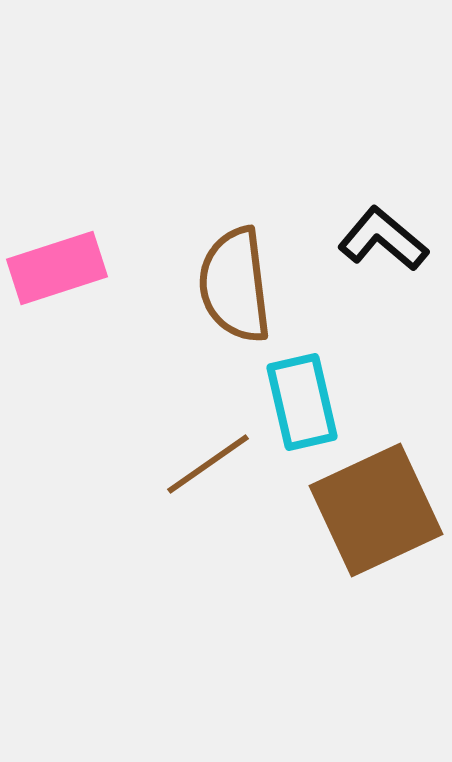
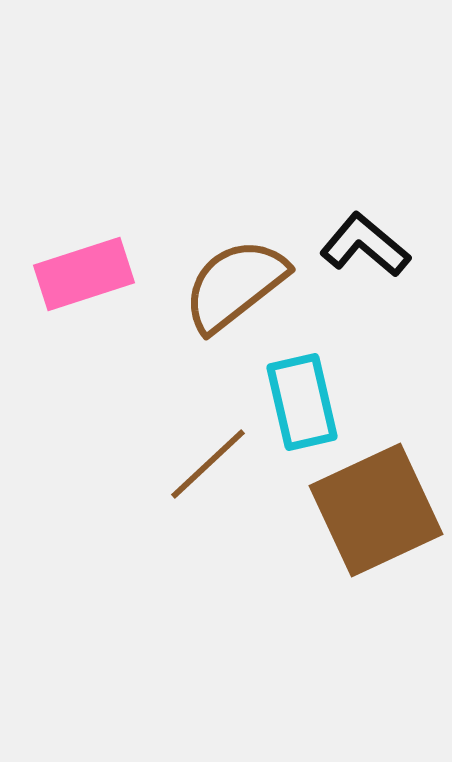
black L-shape: moved 18 px left, 6 px down
pink rectangle: moved 27 px right, 6 px down
brown semicircle: rotated 59 degrees clockwise
brown line: rotated 8 degrees counterclockwise
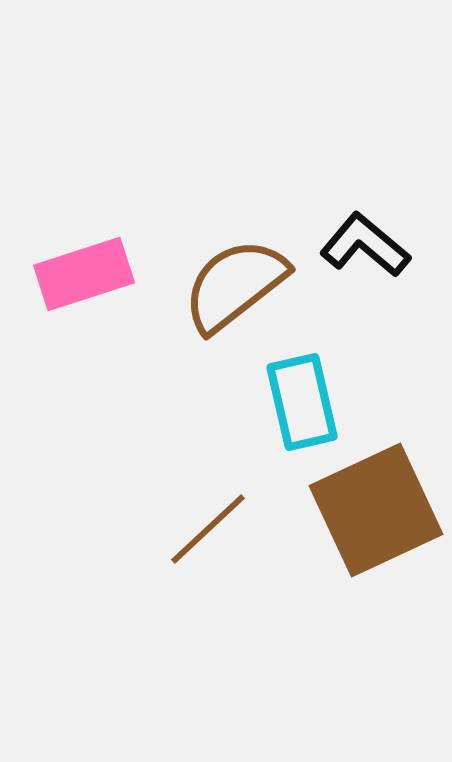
brown line: moved 65 px down
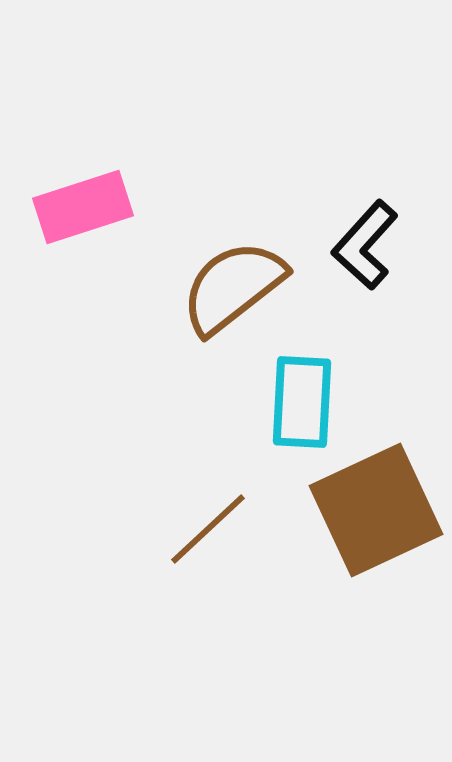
black L-shape: rotated 88 degrees counterclockwise
pink rectangle: moved 1 px left, 67 px up
brown semicircle: moved 2 px left, 2 px down
cyan rectangle: rotated 16 degrees clockwise
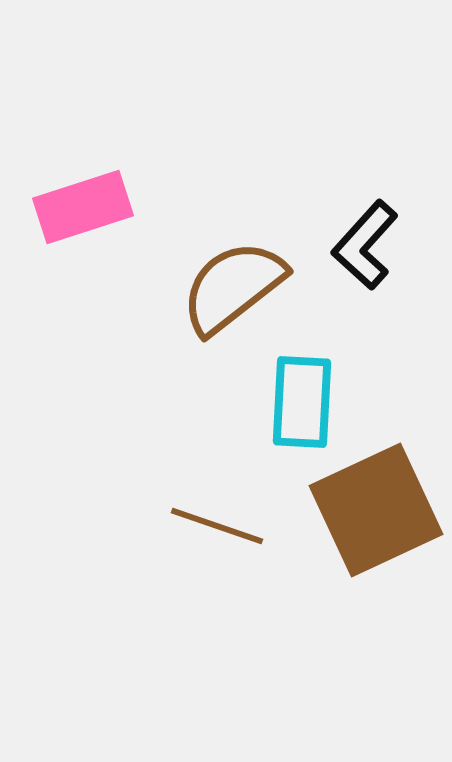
brown line: moved 9 px right, 3 px up; rotated 62 degrees clockwise
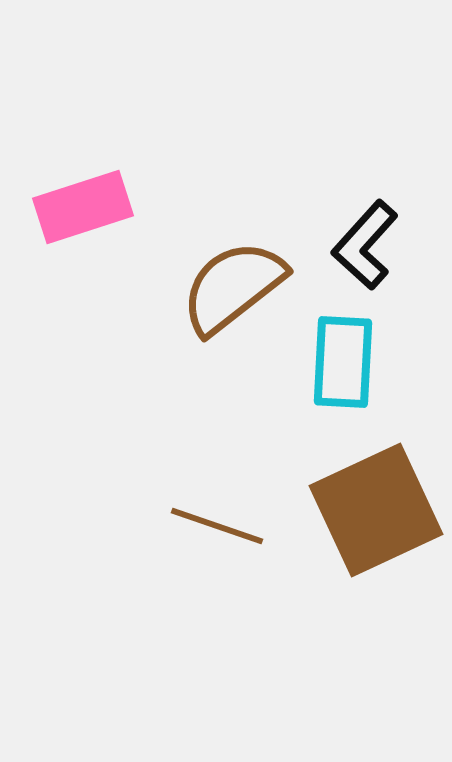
cyan rectangle: moved 41 px right, 40 px up
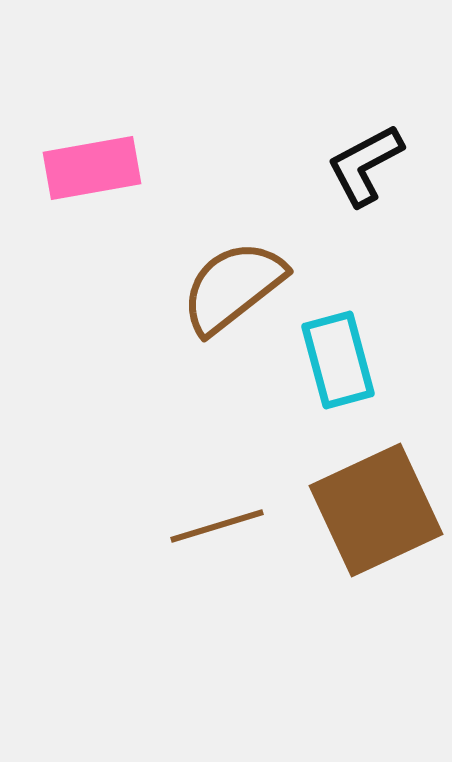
pink rectangle: moved 9 px right, 39 px up; rotated 8 degrees clockwise
black L-shape: moved 80 px up; rotated 20 degrees clockwise
cyan rectangle: moved 5 px left, 2 px up; rotated 18 degrees counterclockwise
brown line: rotated 36 degrees counterclockwise
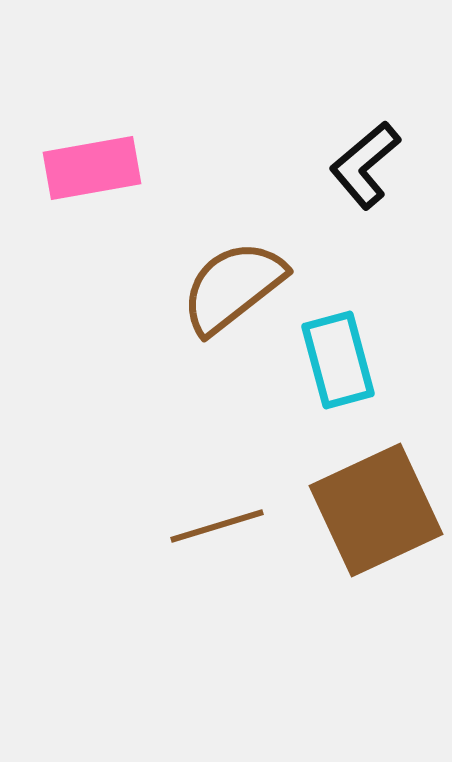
black L-shape: rotated 12 degrees counterclockwise
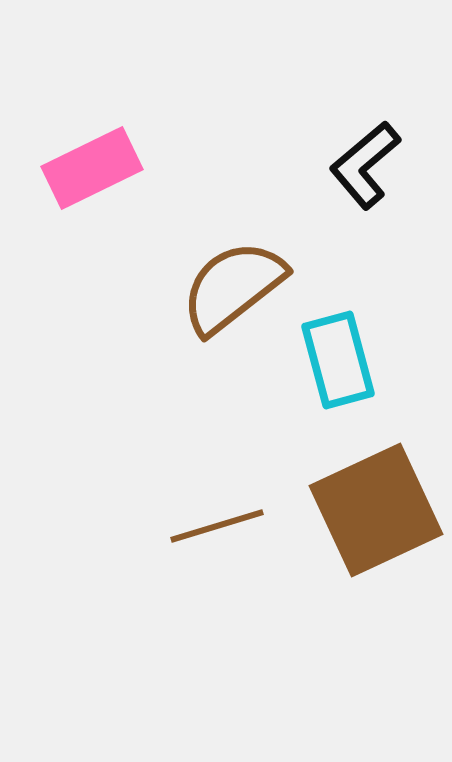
pink rectangle: rotated 16 degrees counterclockwise
